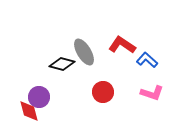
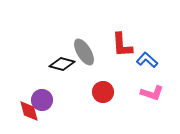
red L-shape: rotated 128 degrees counterclockwise
purple circle: moved 3 px right, 3 px down
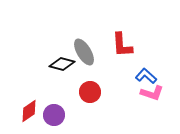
blue L-shape: moved 1 px left, 16 px down
red circle: moved 13 px left
purple circle: moved 12 px right, 15 px down
red diamond: rotated 70 degrees clockwise
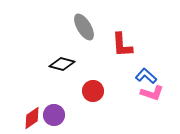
gray ellipse: moved 25 px up
red circle: moved 3 px right, 1 px up
red diamond: moved 3 px right, 7 px down
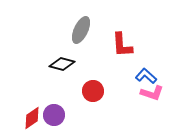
gray ellipse: moved 3 px left, 3 px down; rotated 56 degrees clockwise
